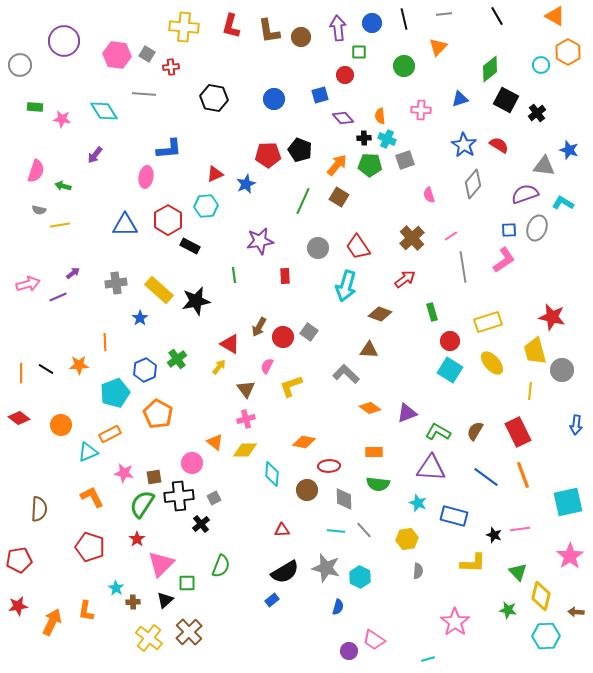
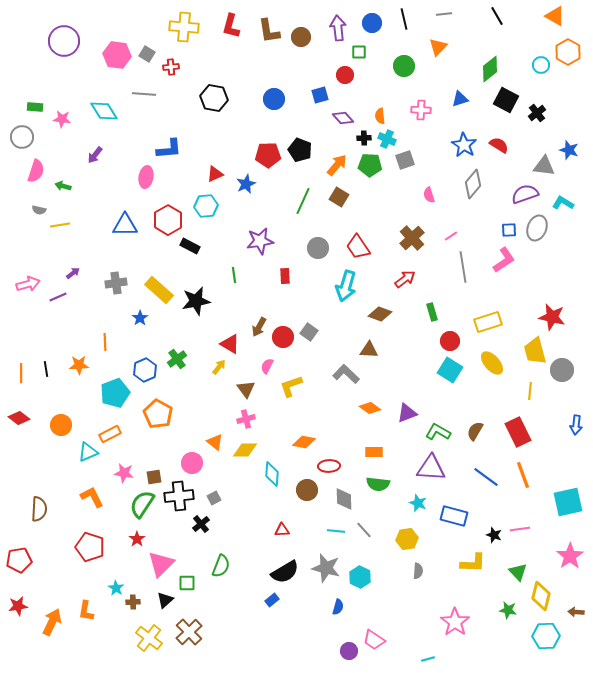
gray circle at (20, 65): moved 2 px right, 72 px down
black line at (46, 369): rotated 49 degrees clockwise
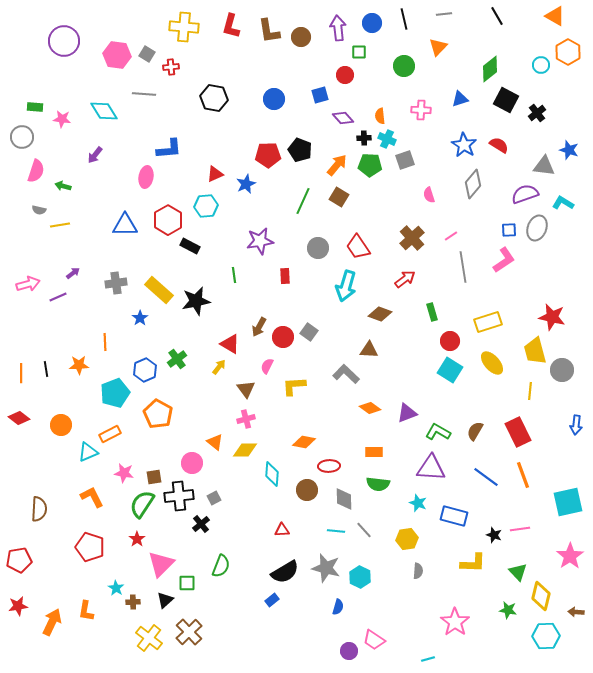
yellow L-shape at (291, 386): moved 3 px right; rotated 15 degrees clockwise
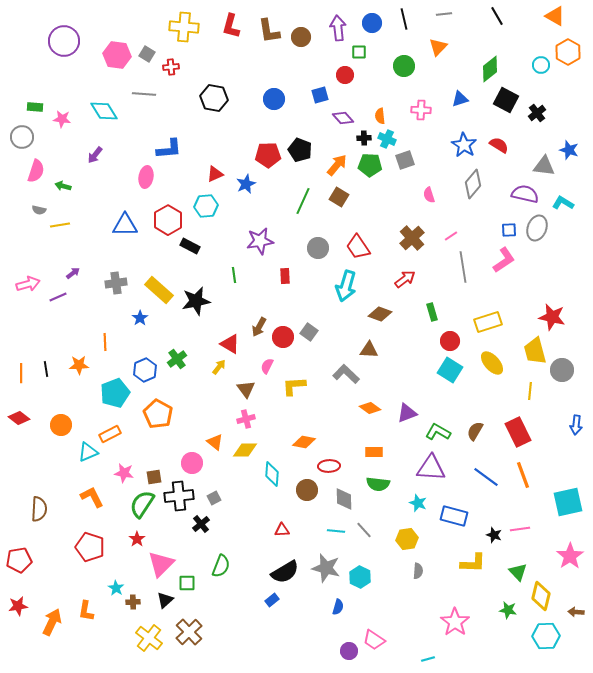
purple semicircle at (525, 194): rotated 32 degrees clockwise
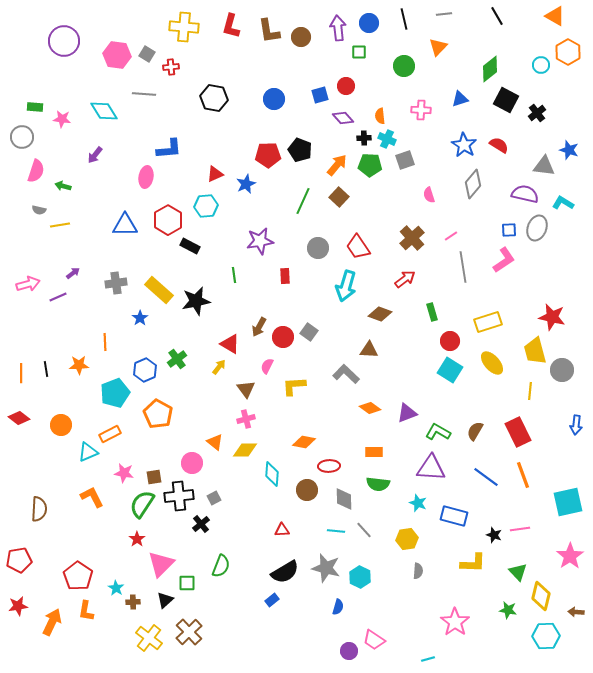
blue circle at (372, 23): moved 3 px left
red circle at (345, 75): moved 1 px right, 11 px down
brown square at (339, 197): rotated 12 degrees clockwise
red pentagon at (90, 547): moved 12 px left, 29 px down; rotated 16 degrees clockwise
